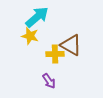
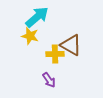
purple arrow: moved 1 px up
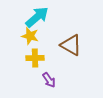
yellow cross: moved 20 px left, 4 px down
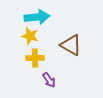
cyan arrow: rotated 35 degrees clockwise
